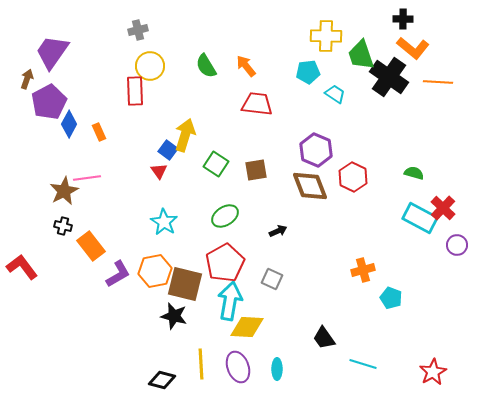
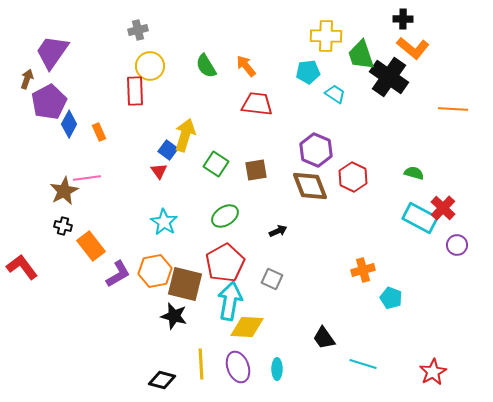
orange line at (438, 82): moved 15 px right, 27 px down
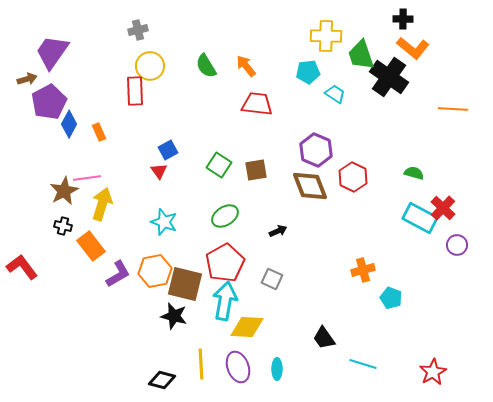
brown arrow at (27, 79): rotated 54 degrees clockwise
yellow arrow at (185, 135): moved 83 px left, 69 px down
blue square at (168, 150): rotated 24 degrees clockwise
green square at (216, 164): moved 3 px right, 1 px down
cyan star at (164, 222): rotated 12 degrees counterclockwise
cyan arrow at (230, 301): moved 5 px left
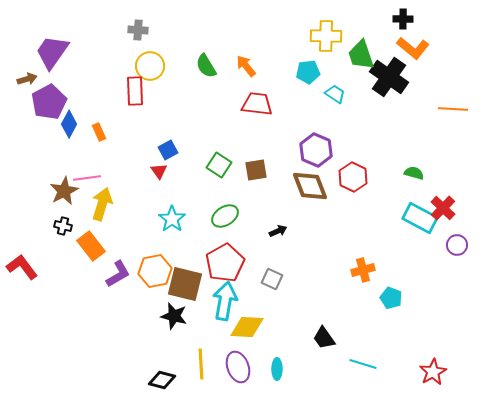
gray cross at (138, 30): rotated 18 degrees clockwise
cyan star at (164, 222): moved 8 px right, 3 px up; rotated 16 degrees clockwise
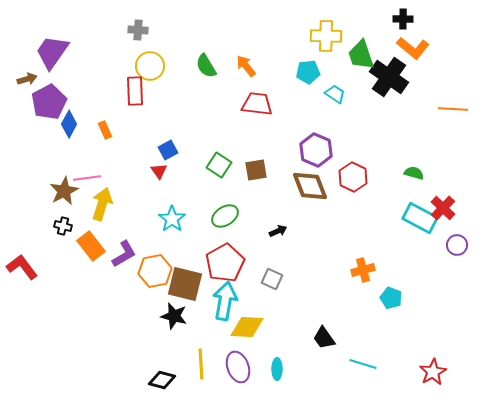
orange rectangle at (99, 132): moved 6 px right, 2 px up
purple L-shape at (118, 274): moved 6 px right, 20 px up
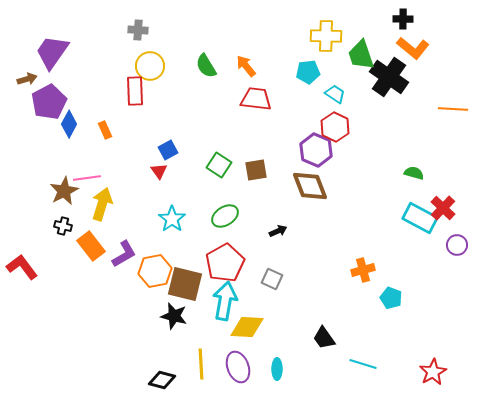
red trapezoid at (257, 104): moved 1 px left, 5 px up
red hexagon at (353, 177): moved 18 px left, 50 px up
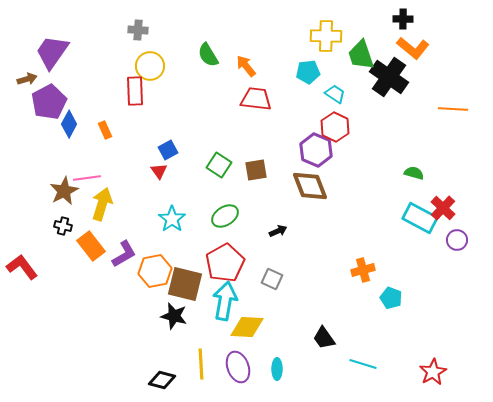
green semicircle at (206, 66): moved 2 px right, 11 px up
purple circle at (457, 245): moved 5 px up
